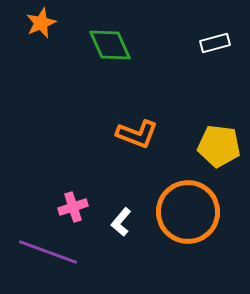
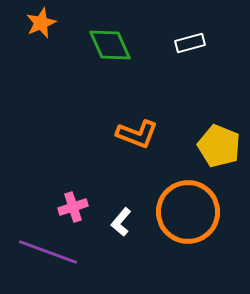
white rectangle: moved 25 px left
yellow pentagon: rotated 15 degrees clockwise
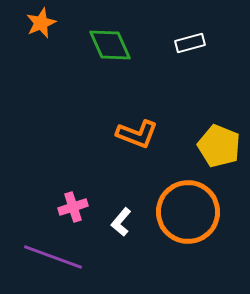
purple line: moved 5 px right, 5 px down
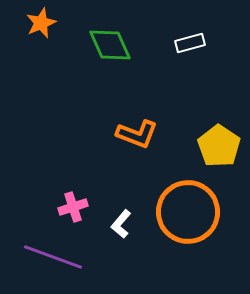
yellow pentagon: rotated 12 degrees clockwise
white L-shape: moved 2 px down
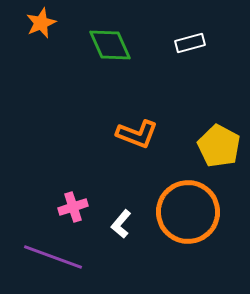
yellow pentagon: rotated 6 degrees counterclockwise
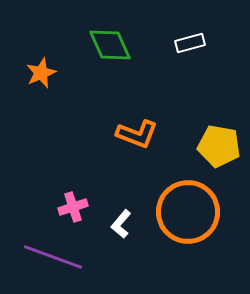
orange star: moved 50 px down
yellow pentagon: rotated 18 degrees counterclockwise
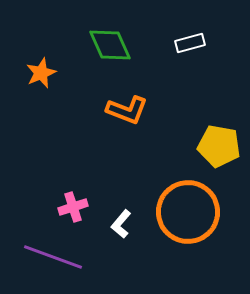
orange L-shape: moved 10 px left, 24 px up
